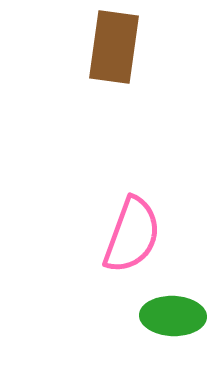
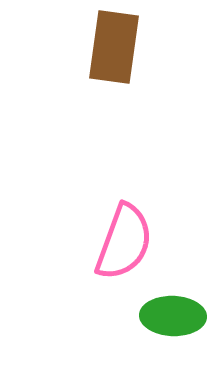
pink semicircle: moved 8 px left, 7 px down
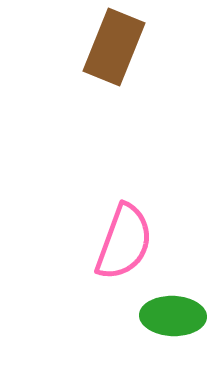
brown rectangle: rotated 14 degrees clockwise
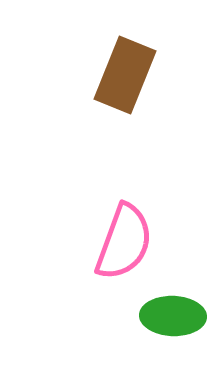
brown rectangle: moved 11 px right, 28 px down
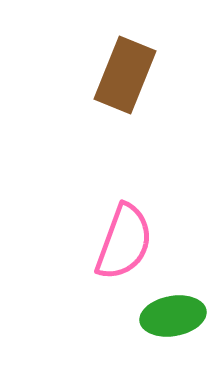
green ellipse: rotated 12 degrees counterclockwise
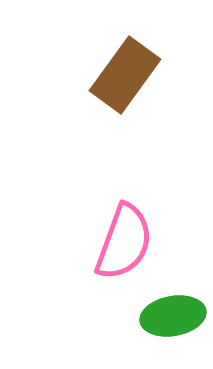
brown rectangle: rotated 14 degrees clockwise
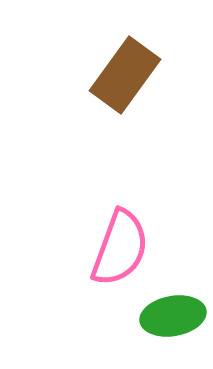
pink semicircle: moved 4 px left, 6 px down
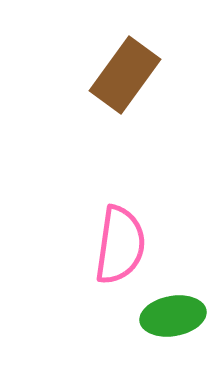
pink semicircle: moved 3 px up; rotated 12 degrees counterclockwise
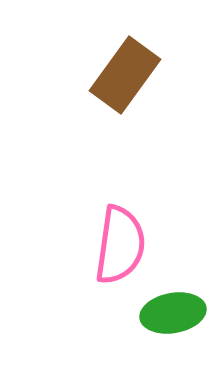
green ellipse: moved 3 px up
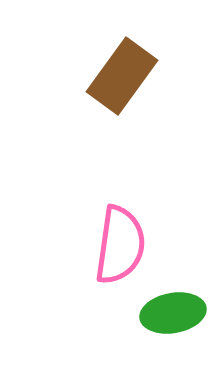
brown rectangle: moved 3 px left, 1 px down
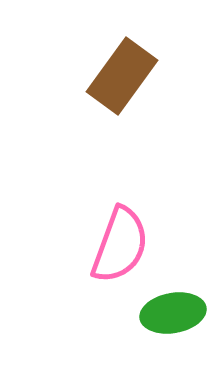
pink semicircle: rotated 12 degrees clockwise
